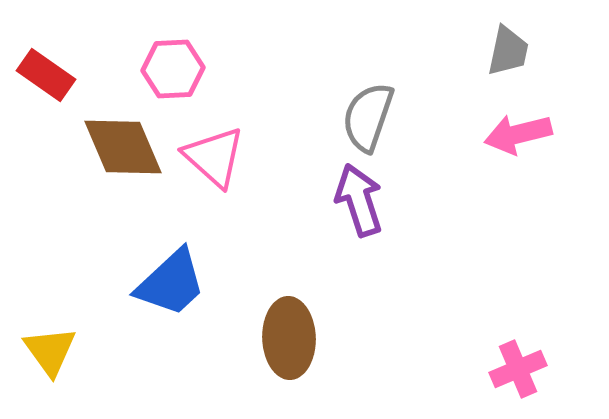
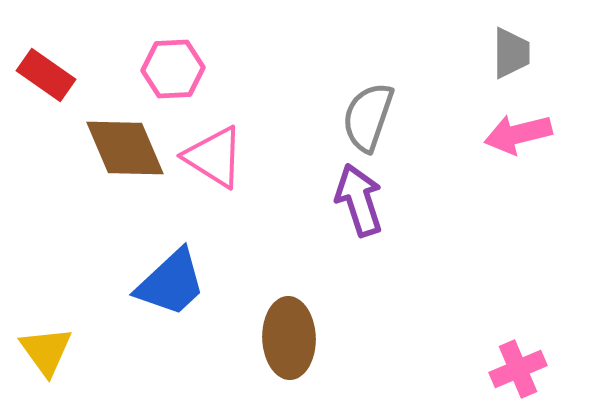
gray trapezoid: moved 3 px right, 2 px down; rotated 12 degrees counterclockwise
brown diamond: moved 2 px right, 1 px down
pink triangle: rotated 10 degrees counterclockwise
yellow triangle: moved 4 px left
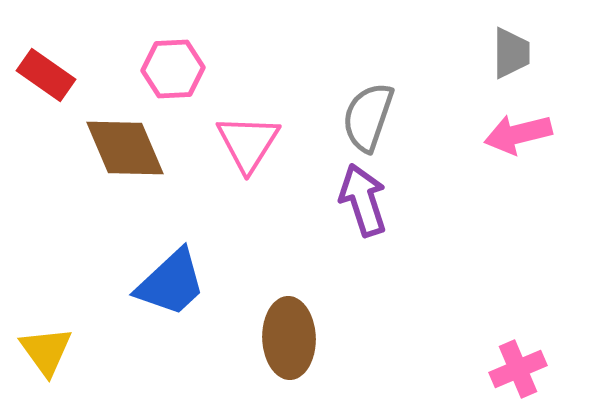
pink triangle: moved 34 px right, 14 px up; rotated 30 degrees clockwise
purple arrow: moved 4 px right
